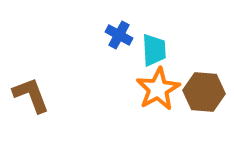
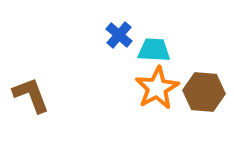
blue cross: rotated 12 degrees clockwise
cyan trapezoid: rotated 84 degrees counterclockwise
orange star: moved 1 px left, 1 px up
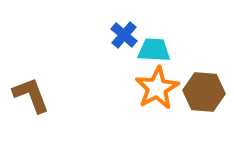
blue cross: moved 5 px right
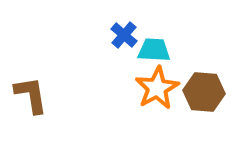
brown L-shape: rotated 12 degrees clockwise
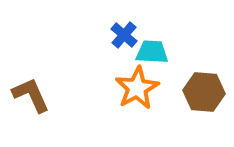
cyan trapezoid: moved 2 px left, 2 px down
orange star: moved 20 px left
brown L-shape: rotated 15 degrees counterclockwise
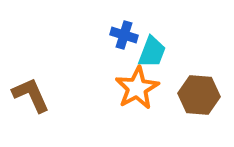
blue cross: rotated 24 degrees counterclockwise
cyan trapezoid: rotated 108 degrees clockwise
brown hexagon: moved 5 px left, 3 px down
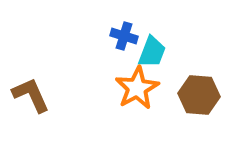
blue cross: moved 1 px down
